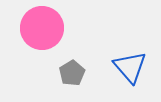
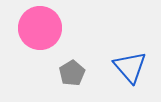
pink circle: moved 2 px left
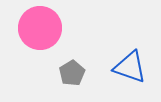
blue triangle: rotated 30 degrees counterclockwise
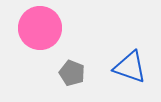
gray pentagon: rotated 20 degrees counterclockwise
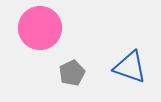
gray pentagon: rotated 25 degrees clockwise
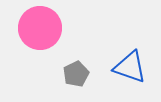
gray pentagon: moved 4 px right, 1 px down
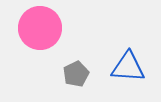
blue triangle: moved 2 px left; rotated 15 degrees counterclockwise
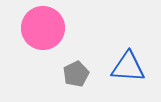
pink circle: moved 3 px right
